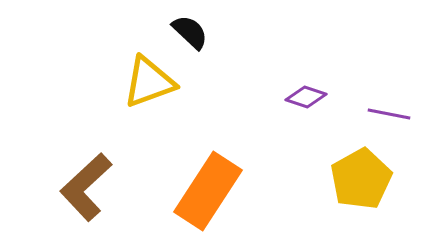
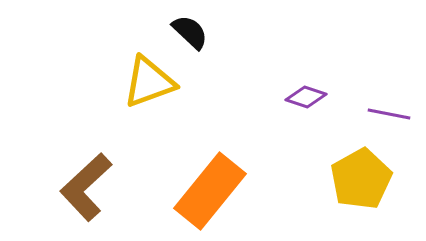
orange rectangle: moved 2 px right; rotated 6 degrees clockwise
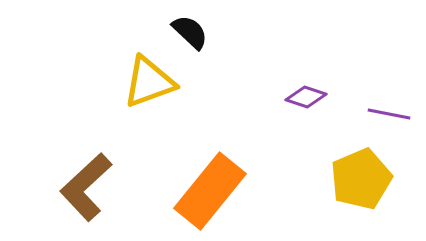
yellow pentagon: rotated 6 degrees clockwise
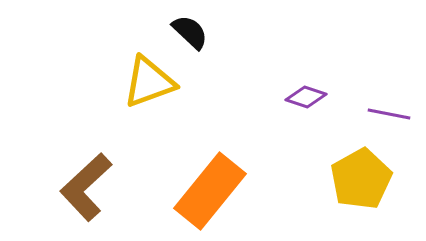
yellow pentagon: rotated 6 degrees counterclockwise
